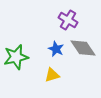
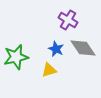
yellow triangle: moved 3 px left, 5 px up
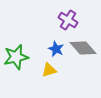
gray diamond: rotated 8 degrees counterclockwise
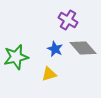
blue star: moved 1 px left
yellow triangle: moved 4 px down
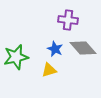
purple cross: rotated 24 degrees counterclockwise
yellow triangle: moved 4 px up
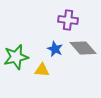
yellow triangle: moved 7 px left; rotated 21 degrees clockwise
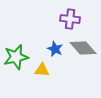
purple cross: moved 2 px right, 1 px up
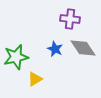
gray diamond: rotated 8 degrees clockwise
yellow triangle: moved 7 px left, 9 px down; rotated 35 degrees counterclockwise
